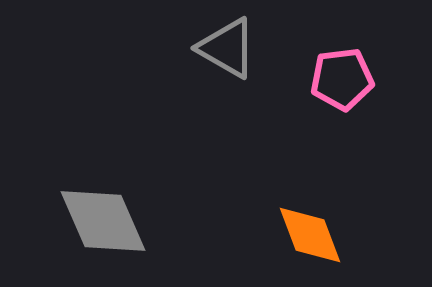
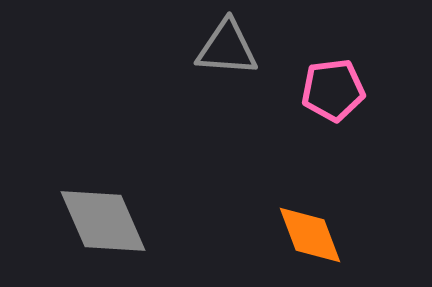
gray triangle: rotated 26 degrees counterclockwise
pink pentagon: moved 9 px left, 11 px down
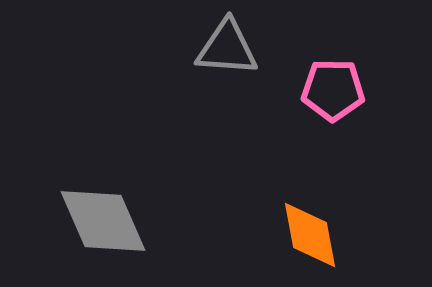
pink pentagon: rotated 8 degrees clockwise
orange diamond: rotated 10 degrees clockwise
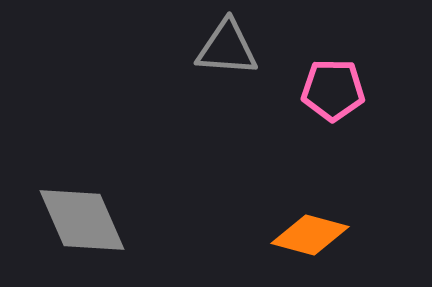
gray diamond: moved 21 px left, 1 px up
orange diamond: rotated 64 degrees counterclockwise
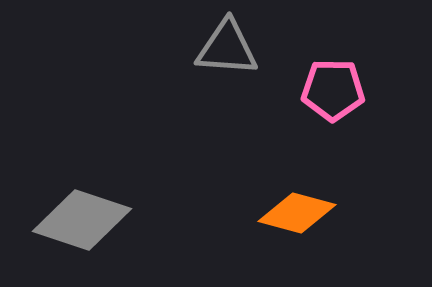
gray diamond: rotated 48 degrees counterclockwise
orange diamond: moved 13 px left, 22 px up
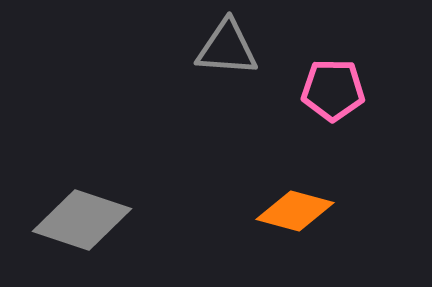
orange diamond: moved 2 px left, 2 px up
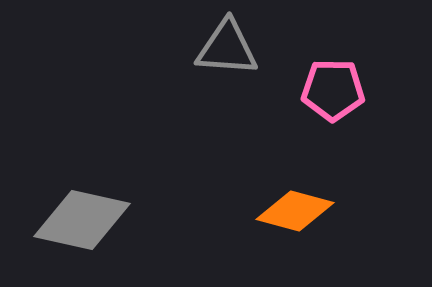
gray diamond: rotated 6 degrees counterclockwise
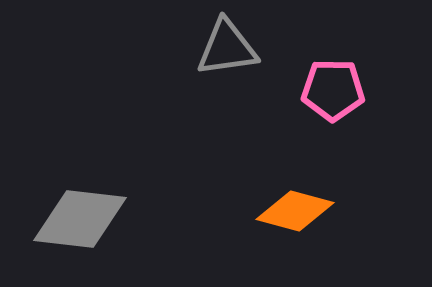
gray triangle: rotated 12 degrees counterclockwise
gray diamond: moved 2 px left, 1 px up; rotated 6 degrees counterclockwise
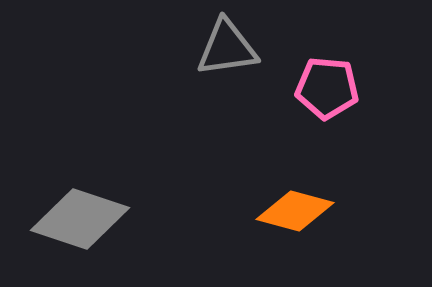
pink pentagon: moved 6 px left, 2 px up; rotated 4 degrees clockwise
gray diamond: rotated 12 degrees clockwise
